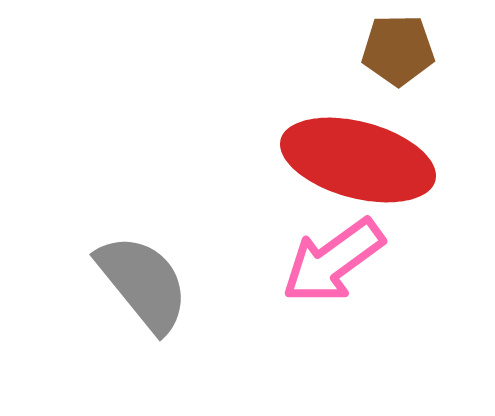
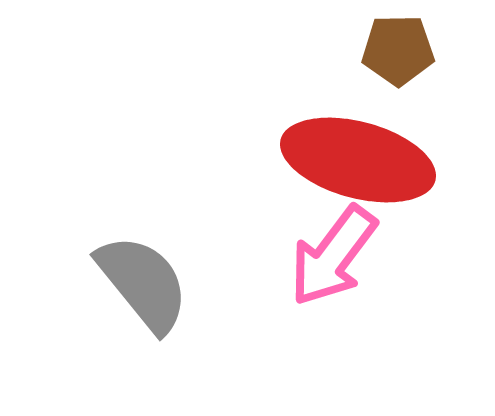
pink arrow: moved 5 px up; rotated 17 degrees counterclockwise
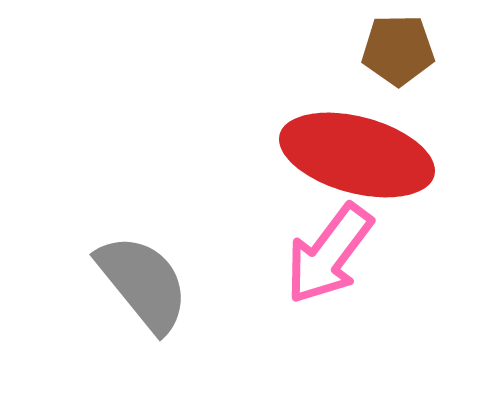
red ellipse: moved 1 px left, 5 px up
pink arrow: moved 4 px left, 2 px up
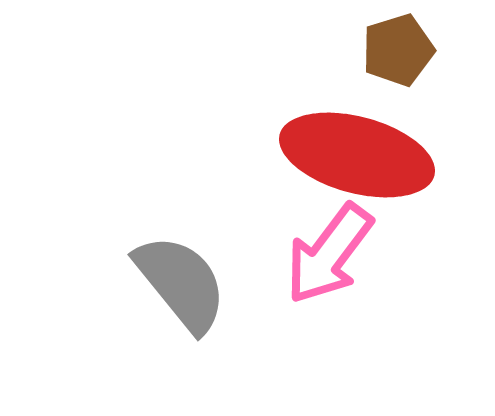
brown pentagon: rotated 16 degrees counterclockwise
gray semicircle: moved 38 px right
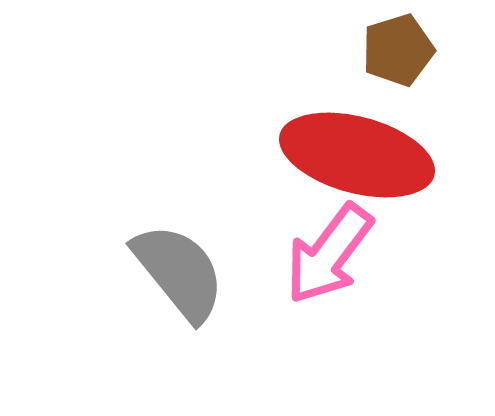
gray semicircle: moved 2 px left, 11 px up
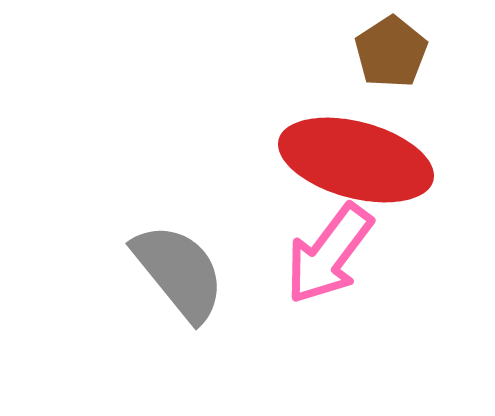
brown pentagon: moved 7 px left, 2 px down; rotated 16 degrees counterclockwise
red ellipse: moved 1 px left, 5 px down
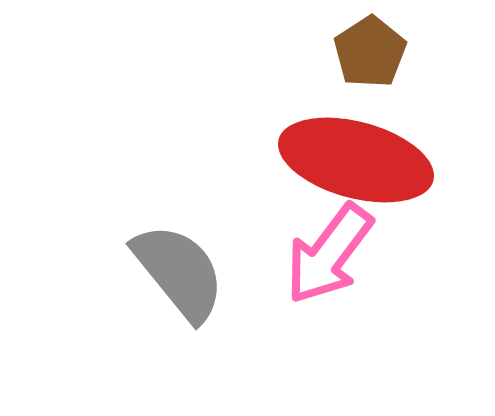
brown pentagon: moved 21 px left
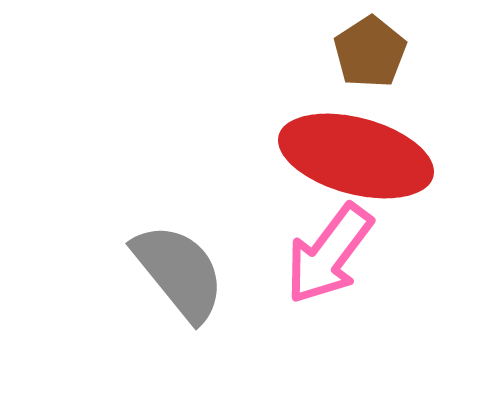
red ellipse: moved 4 px up
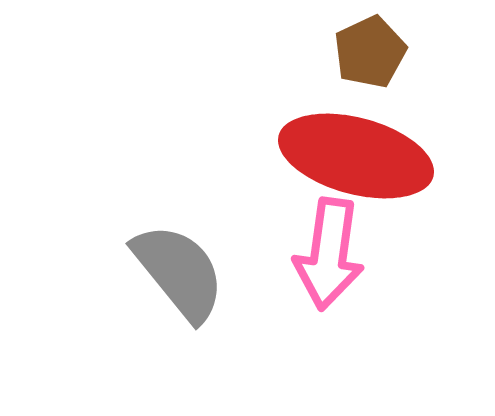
brown pentagon: rotated 8 degrees clockwise
pink arrow: rotated 29 degrees counterclockwise
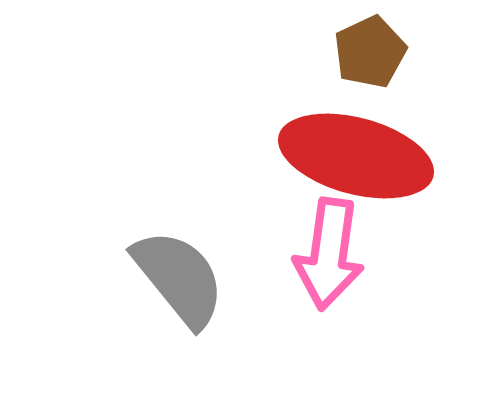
gray semicircle: moved 6 px down
